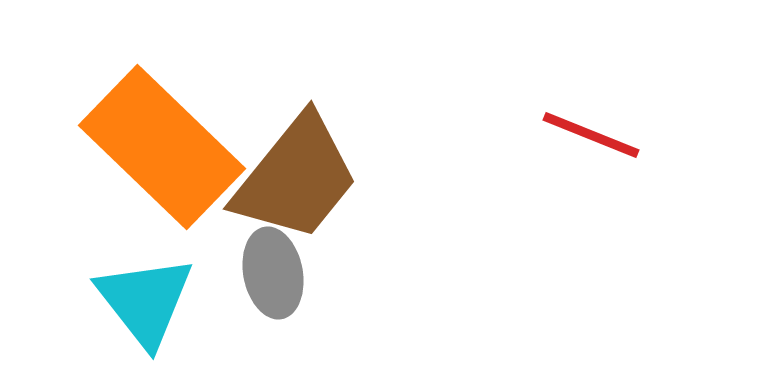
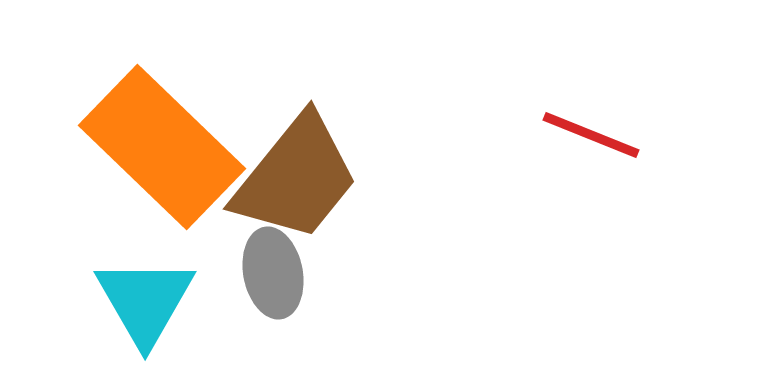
cyan triangle: rotated 8 degrees clockwise
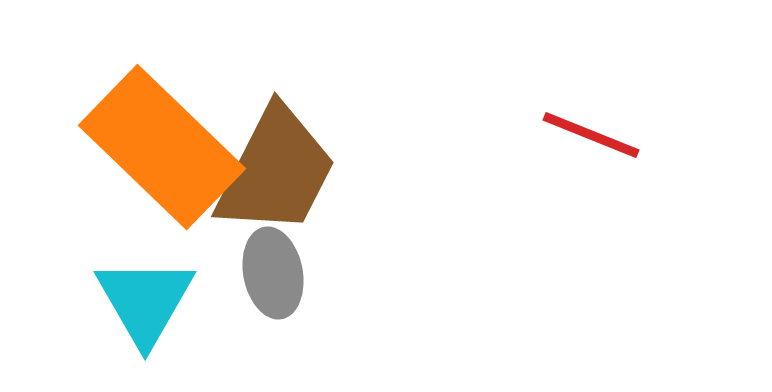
brown trapezoid: moved 20 px left, 7 px up; rotated 12 degrees counterclockwise
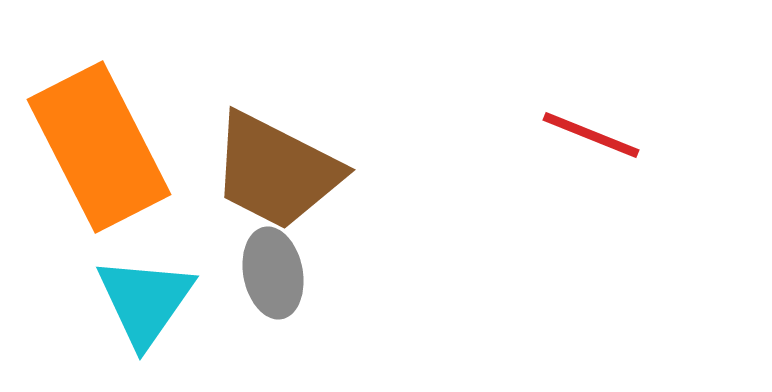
orange rectangle: moved 63 px left; rotated 19 degrees clockwise
brown trapezoid: rotated 90 degrees clockwise
cyan triangle: rotated 5 degrees clockwise
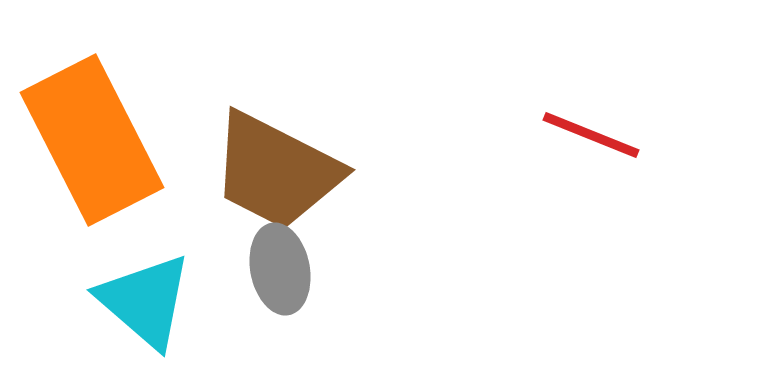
orange rectangle: moved 7 px left, 7 px up
gray ellipse: moved 7 px right, 4 px up
cyan triangle: rotated 24 degrees counterclockwise
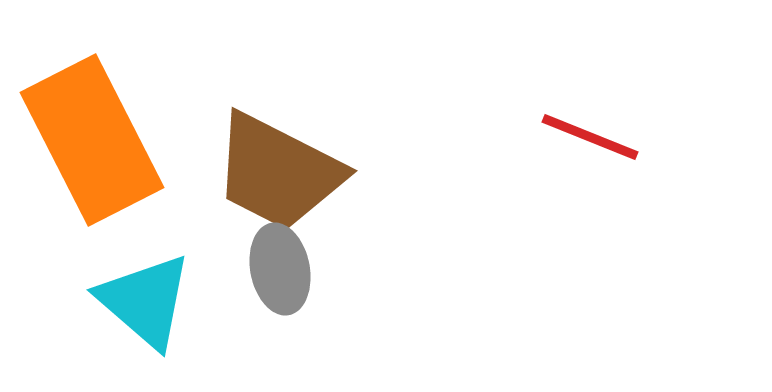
red line: moved 1 px left, 2 px down
brown trapezoid: moved 2 px right, 1 px down
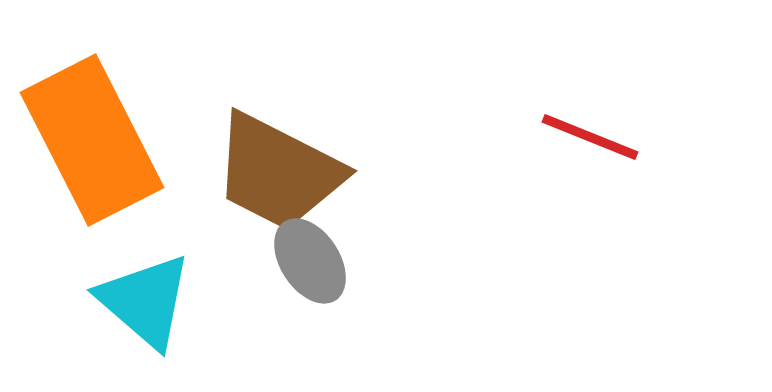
gray ellipse: moved 30 px right, 8 px up; rotated 22 degrees counterclockwise
